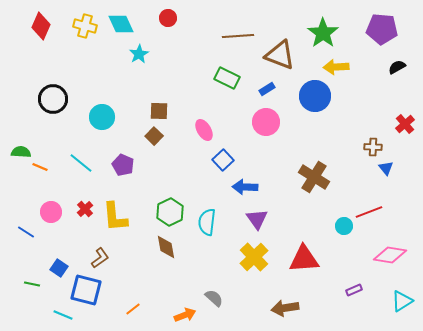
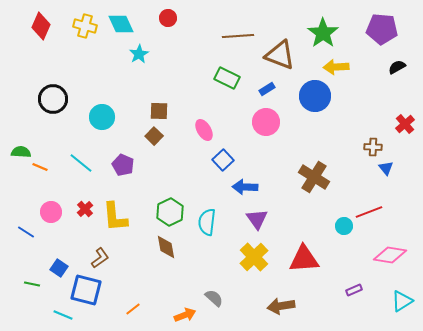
brown arrow at (285, 308): moved 4 px left, 2 px up
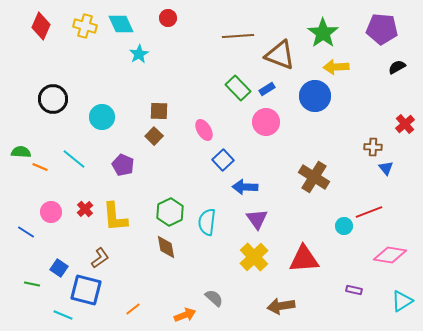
green rectangle at (227, 78): moved 11 px right, 10 px down; rotated 20 degrees clockwise
cyan line at (81, 163): moved 7 px left, 4 px up
purple rectangle at (354, 290): rotated 35 degrees clockwise
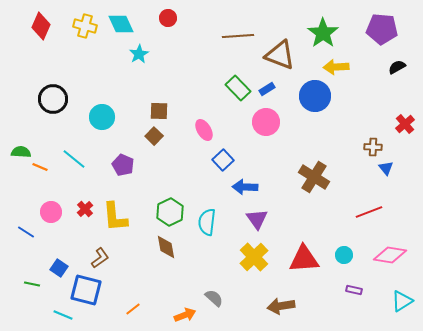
cyan circle at (344, 226): moved 29 px down
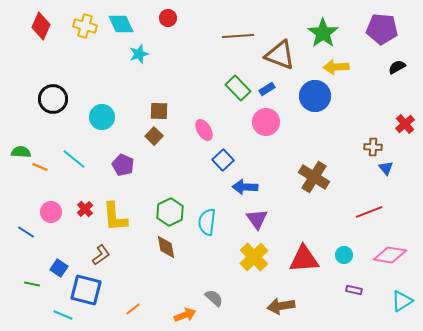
cyan star at (139, 54): rotated 12 degrees clockwise
brown L-shape at (100, 258): moved 1 px right, 3 px up
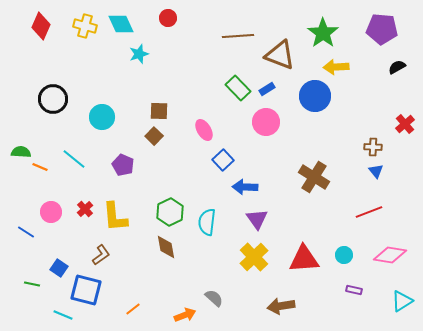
blue triangle at (386, 168): moved 10 px left, 3 px down
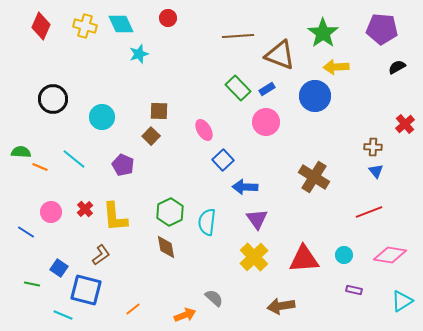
brown square at (154, 136): moved 3 px left
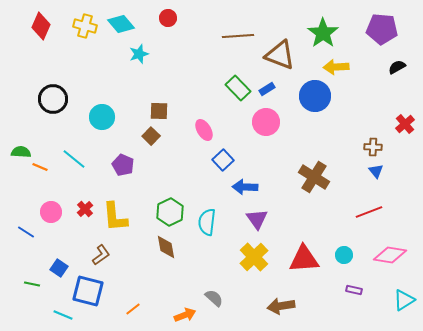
cyan diamond at (121, 24): rotated 16 degrees counterclockwise
blue square at (86, 290): moved 2 px right, 1 px down
cyan triangle at (402, 301): moved 2 px right, 1 px up
